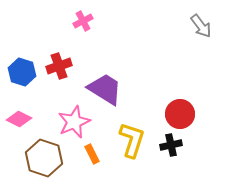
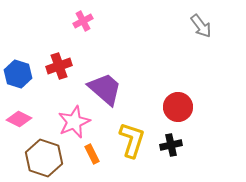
blue hexagon: moved 4 px left, 2 px down
purple trapezoid: rotated 9 degrees clockwise
red circle: moved 2 px left, 7 px up
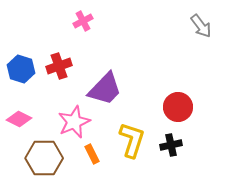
blue hexagon: moved 3 px right, 5 px up
purple trapezoid: rotated 93 degrees clockwise
brown hexagon: rotated 18 degrees counterclockwise
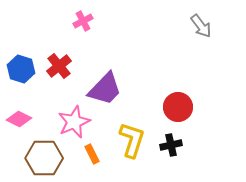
red cross: rotated 20 degrees counterclockwise
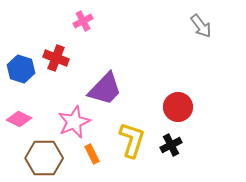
red cross: moved 3 px left, 8 px up; rotated 30 degrees counterclockwise
black cross: rotated 15 degrees counterclockwise
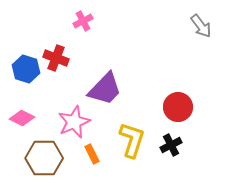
blue hexagon: moved 5 px right
pink diamond: moved 3 px right, 1 px up
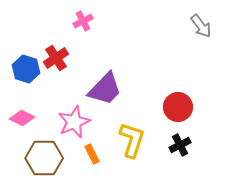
red cross: rotated 35 degrees clockwise
black cross: moved 9 px right
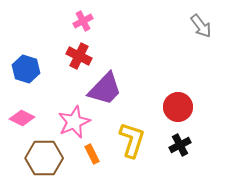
red cross: moved 23 px right, 2 px up; rotated 30 degrees counterclockwise
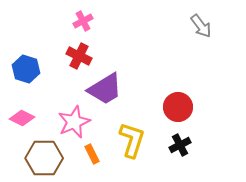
purple trapezoid: rotated 15 degrees clockwise
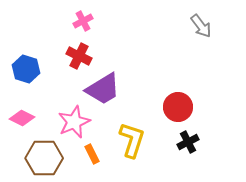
purple trapezoid: moved 2 px left
black cross: moved 8 px right, 3 px up
